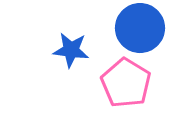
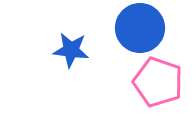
pink pentagon: moved 32 px right, 1 px up; rotated 12 degrees counterclockwise
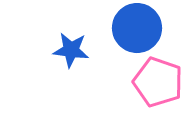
blue circle: moved 3 px left
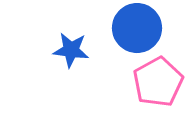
pink pentagon: rotated 24 degrees clockwise
